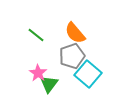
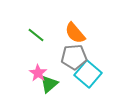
gray pentagon: moved 2 px right, 1 px down; rotated 15 degrees clockwise
green triangle: rotated 12 degrees clockwise
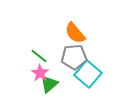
green line: moved 3 px right, 21 px down
pink star: moved 2 px right
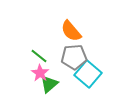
orange semicircle: moved 4 px left, 2 px up
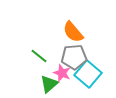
orange semicircle: moved 2 px right, 1 px down
pink star: moved 22 px right; rotated 12 degrees counterclockwise
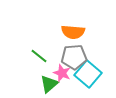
orange semicircle: rotated 45 degrees counterclockwise
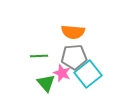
green line: rotated 42 degrees counterclockwise
cyan square: rotated 12 degrees clockwise
green triangle: moved 3 px left, 1 px up; rotated 30 degrees counterclockwise
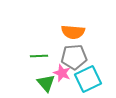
cyan square: moved 5 px down; rotated 12 degrees clockwise
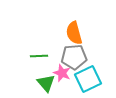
orange semicircle: moved 1 px right, 1 px down; rotated 70 degrees clockwise
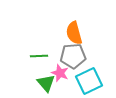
gray pentagon: moved 1 px left, 1 px up
pink star: moved 2 px left
cyan square: moved 1 px right, 2 px down
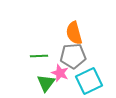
green triangle: rotated 18 degrees clockwise
